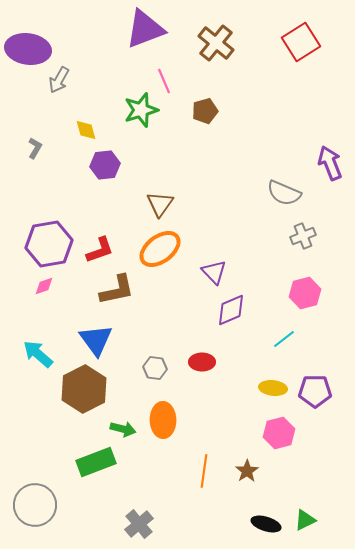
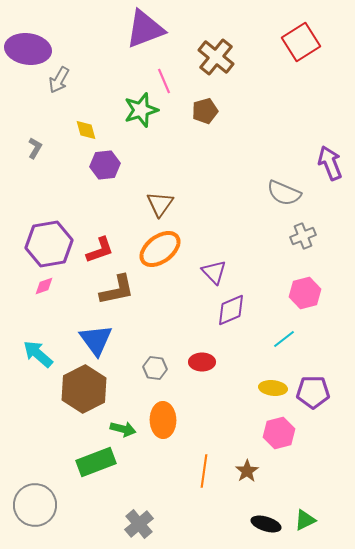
brown cross at (216, 43): moved 14 px down
purple pentagon at (315, 391): moved 2 px left, 1 px down
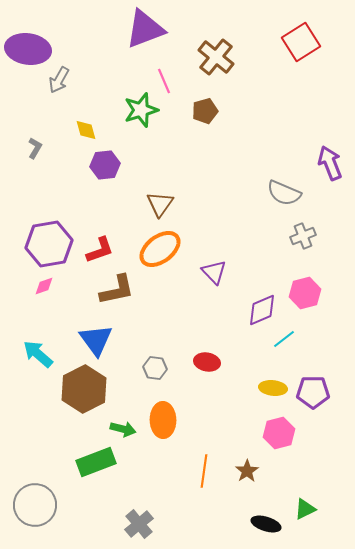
purple diamond at (231, 310): moved 31 px right
red ellipse at (202, 362): moved 5 px right; rotated 10 degrees clockwise
green triangle at (305, 520): moved 11 px up
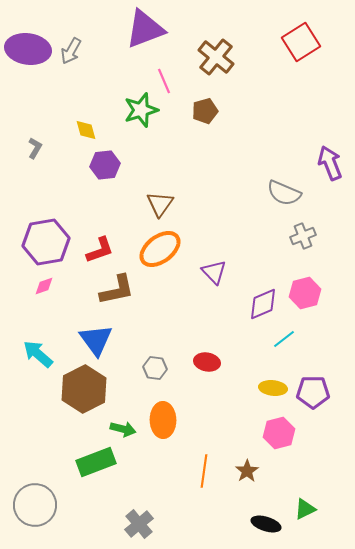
gray arrow at (59, 80): moved 12 px right, 29 px up
purple hexagon at (49, 244): moved 3 px left, 2 px up
purple diamond at (262, 310): moved 1 px right, 6 px up
